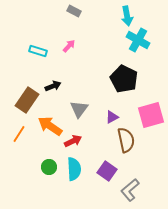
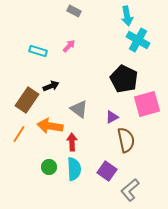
black arrow: moved 2 px left
gray triangle: rotated 30 degrees counterclockwise
pink square: moved 4 px left, 11 px up
orange arrow: rotated 25 degrees counterclockwise
red arrow: moved 1 px left, 1 px down; rotated 66 degrees counterclockwise
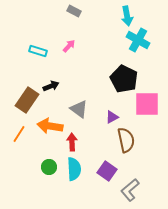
pink square: rotated 16 degrees clockwise
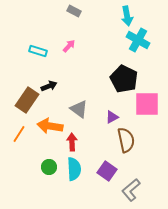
black arrow: moved 2 px left
gray L-shape: moved 1 px right
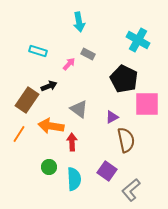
gray rectangle: moved 14 px right, 43 px down
cyan arrow: moved 48 px left, 6 px down
pink arrow: moved 18 px down
orange arrow: moved 1 px right
cyan semicircle: moved 10 px down
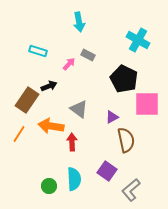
gray rectangle: moved 1 px down
green circle: moved 19 px down
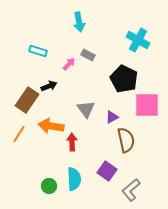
pink square: moved 1 px down
gray triangle: moved 7 px right; rotated 18 degrees clockwise
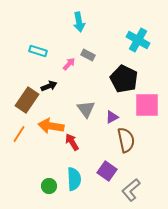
red arrow: rotated 30 degrees counterclockwise
